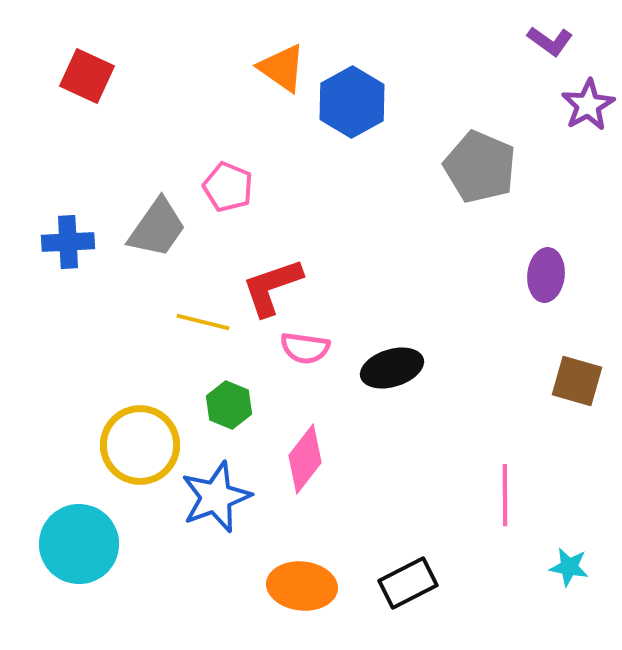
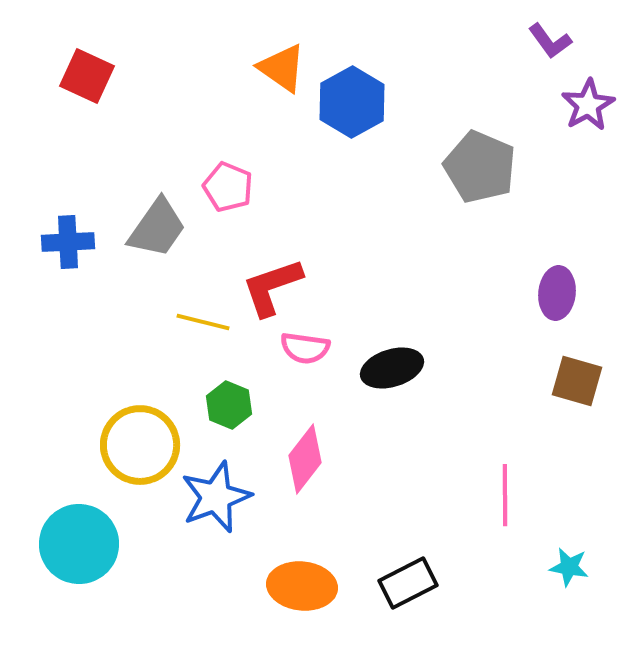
purple L-shape: rotated 18 degrees clockwise
purple ellipse: moved 11 px right, 18 px down
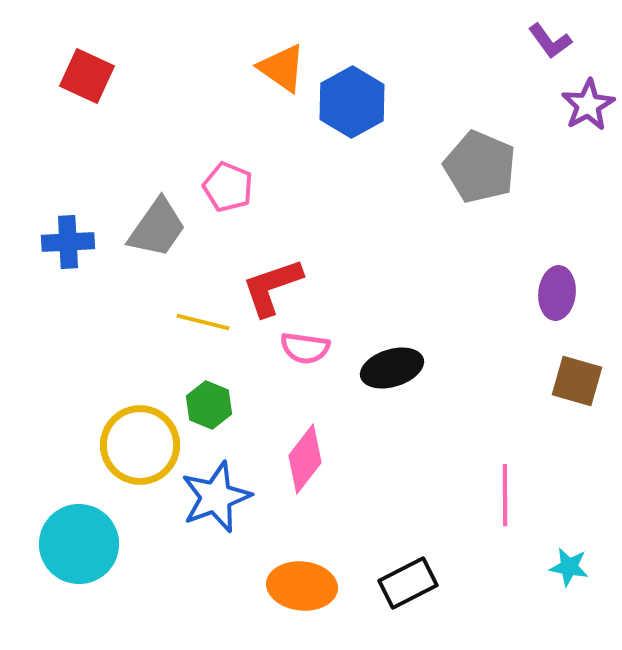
green hexagon: moved 20 px left
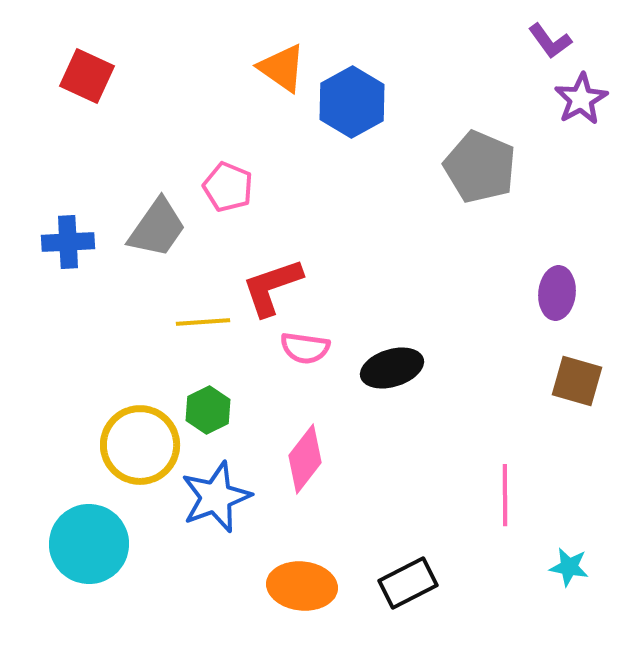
purple star: moved 7 px left, 6 px up
yellow line: rotated 18 degrees counterclockwise
green hexagon: moved 1 px left, 5 px down; rotated 12 degrees clockwise
cyan circle: moved 10 px right
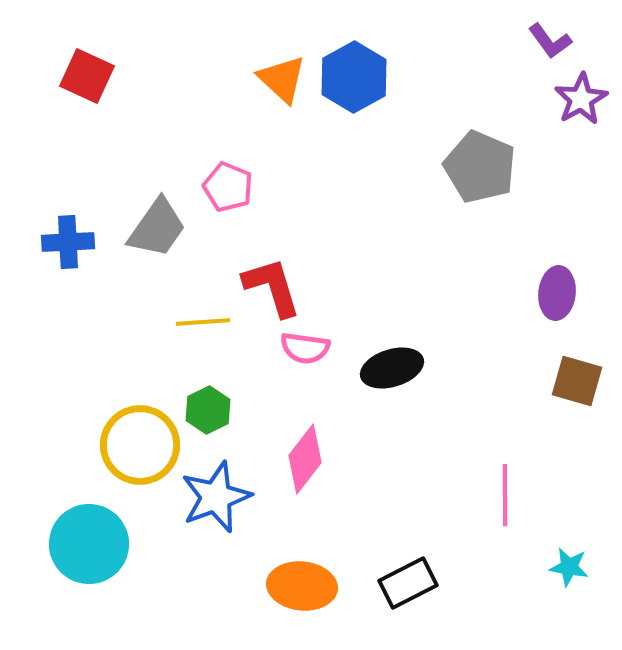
orange triangle: moved 11 px down; rotated 8 degrees clockwise
blue hexagon: moved 2 px right, 25 px up
red L-shape: rotated 92 degrees clockwise
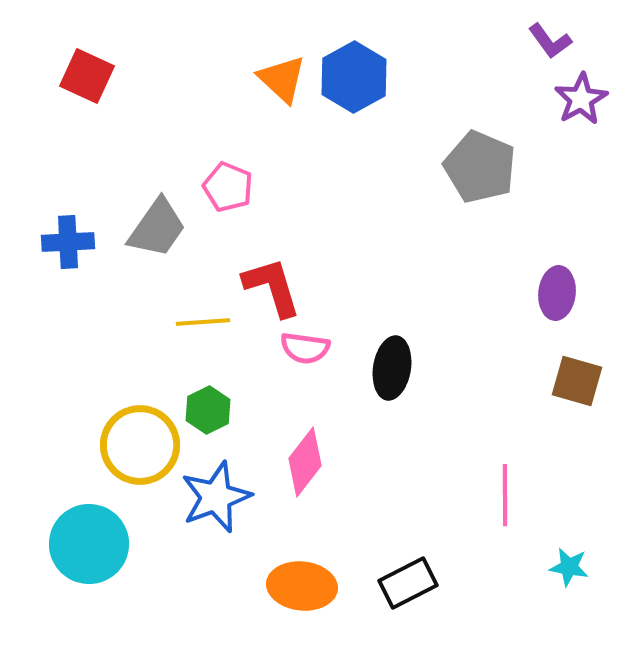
black ellipse: rotated 64 degrees counterclockwise
pink diamond: moved 3 px down
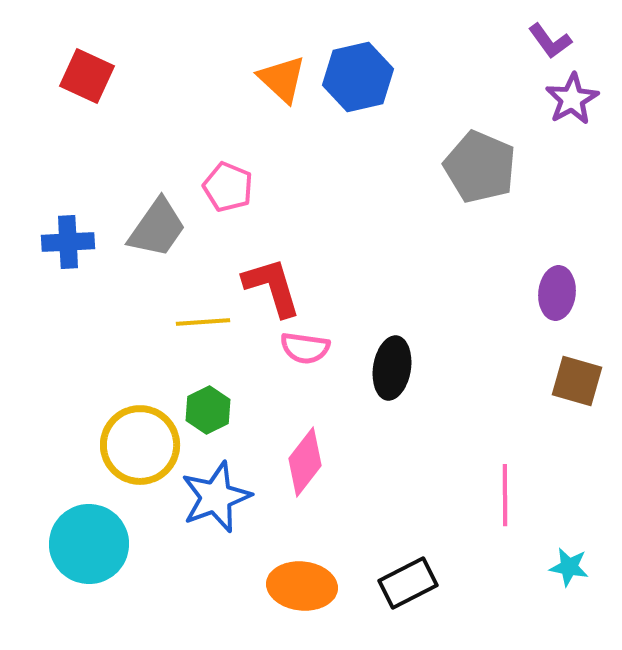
blue hexagon: moved 4 px right; rotated 16 degrees clockwise
purple star: moved 9 px left
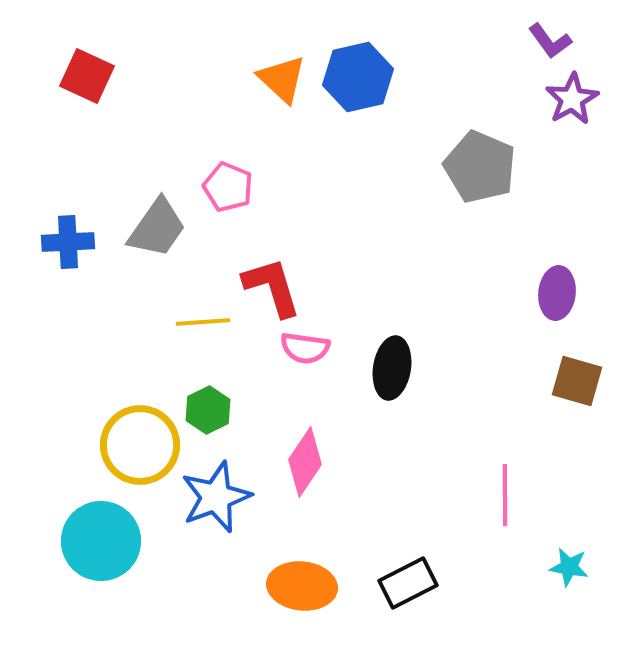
pink diamond: rotated 4 degrees counterclockwise
cyan circle: moved 12 px right, 3 px up
